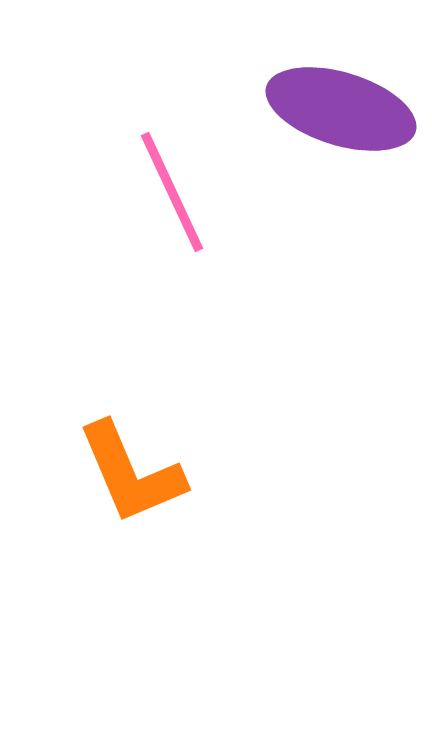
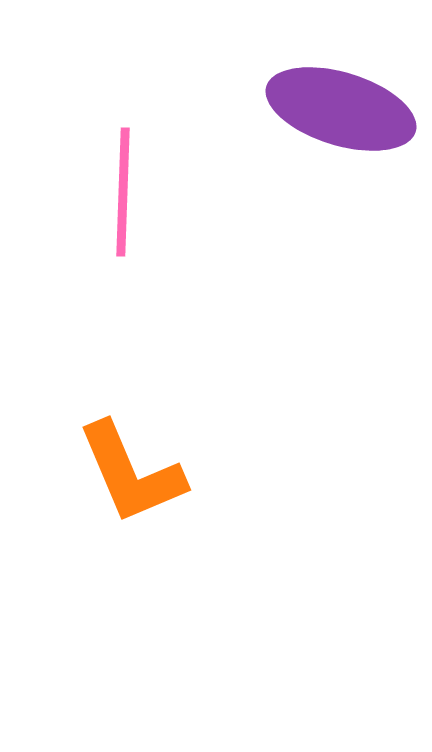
pink line: moved 49 px left; rotated 27 degrees clockwise
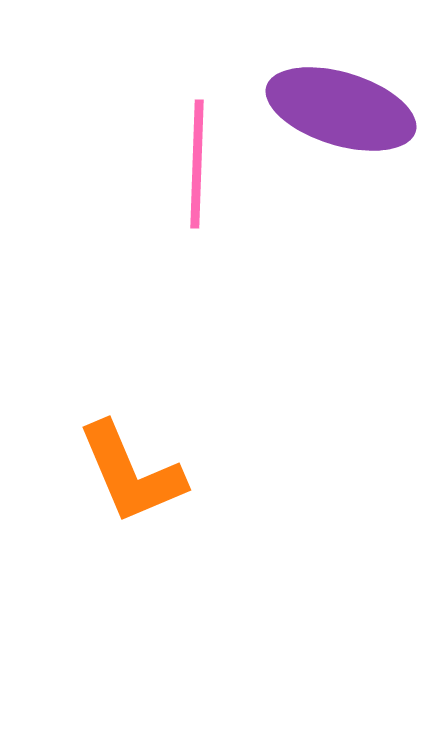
pink line: moved 74 px right, 28 px up
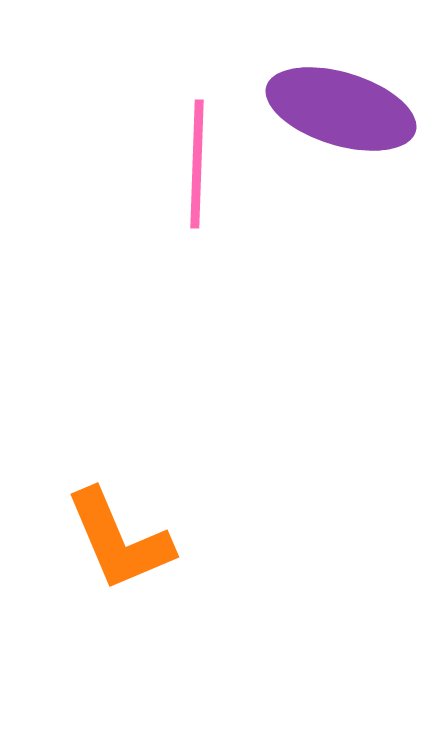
orange L-shape: moved 12 px left, 67 px down
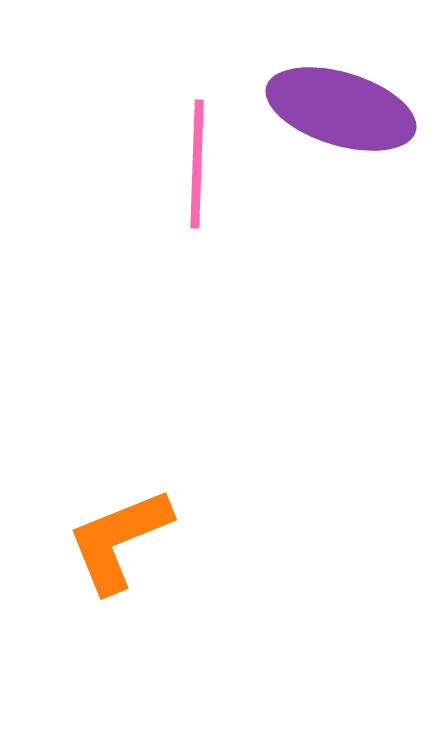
orange L-shape: rotated 91 degrees clockwise
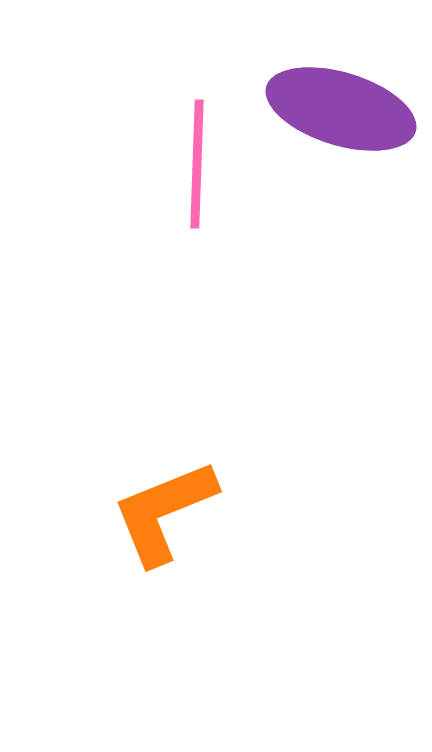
orange L-shape: moved 45 px right, 28 px up
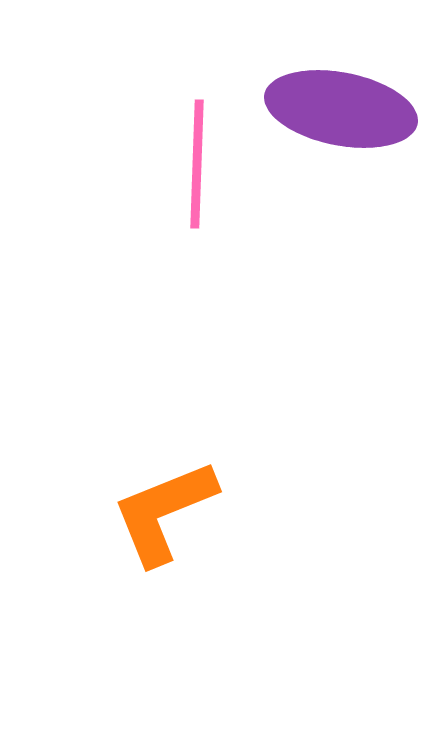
purple ellipse: rotated 6 degrees counterclockwise
